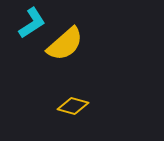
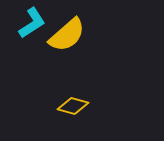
yellow semicircle: moved 2 px right, 9 px up
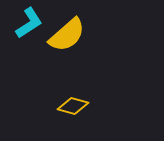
cyan L-shape: moved 3 px left
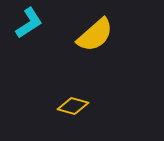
yellow semicircle: moved 28 px right
